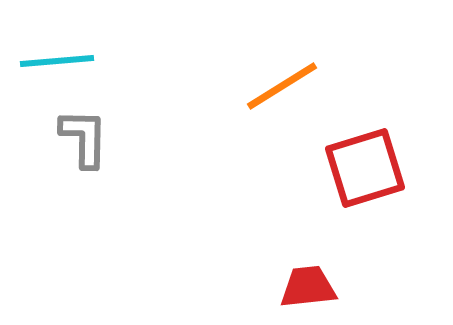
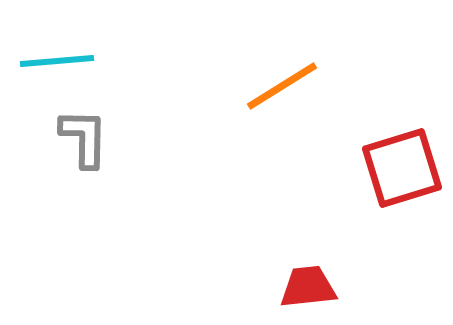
red square: moved 37 px right
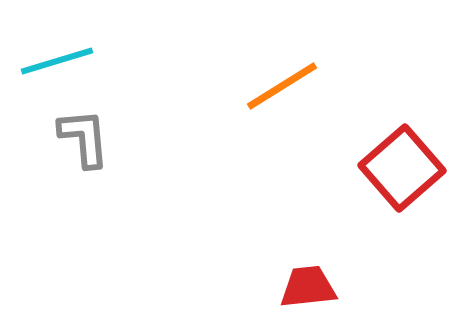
cyan line: rotated 12 degrees counterclockwise
gray L-shape: rotated 6 degrees counterclockwise
red square: rotated 24 degrees counterclockwise
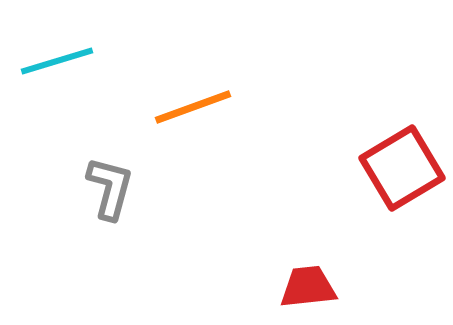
orange line: moved 89 px left, 21 px down; rotated 12 degrees clockwise
gray L-shape: moved 26 px right, 50 px down; rotated 20 degrees clockwise
red square: rotated 10 degrees clockwise
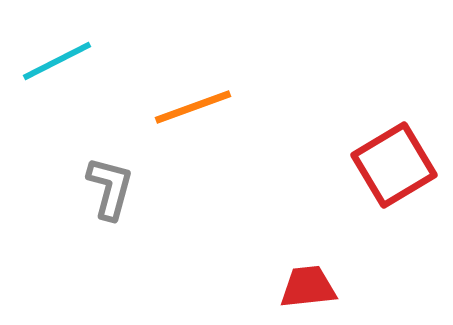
cyan line: rotated 10 degrees counterclockwise
red square: moved 8 px left, 3 px up
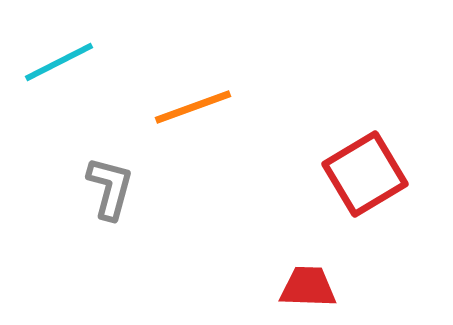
cyan line: moved 2 px right, 1 px down
red square: moved 29 px left, 9 px down
red trapezoid: rotated 8 degrees clockwise
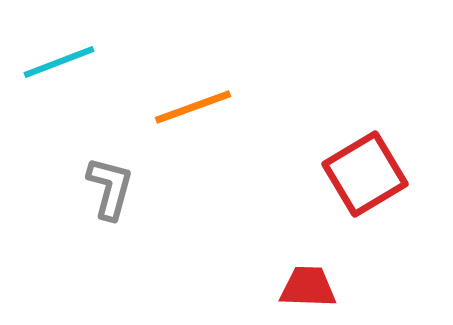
cyan line: rotated 6 degrees clockwise
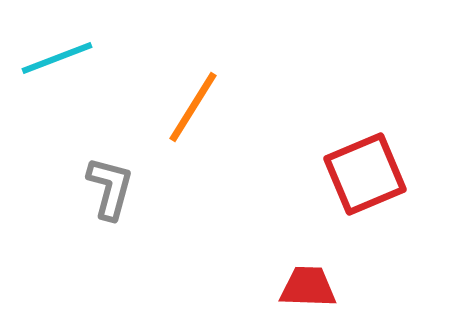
cyan line: moved 2 px left, 4 px up
orange line: rotated 38 degrees counterclockwise
red square: rotated 8 degrees clockwise
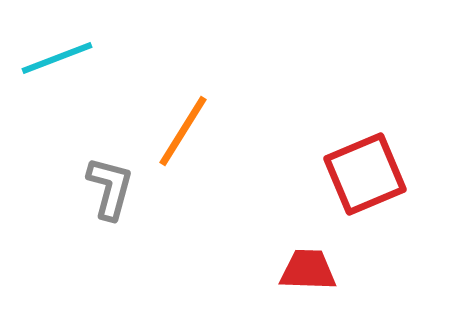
orange line: moved 10 px left, 24 px down
red trapezoid: moved 17 px up
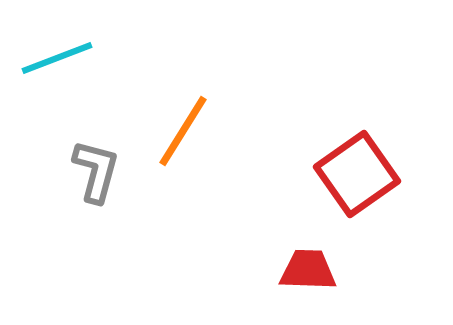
red square: moved 8 px left; rotated 12 degrees counterclockwise
gray L-shape: moved 14 px left, 17 px up
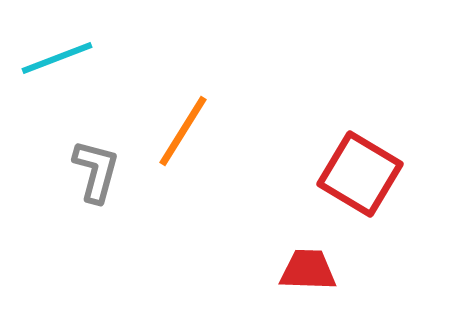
red square: moved 3 px right; rotated 24 degrees counterclockwise
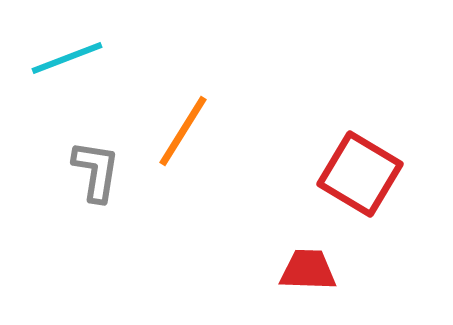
cyan line: moved 10 px right
gray L-shape: rotated 6 degrees counterclockwise
